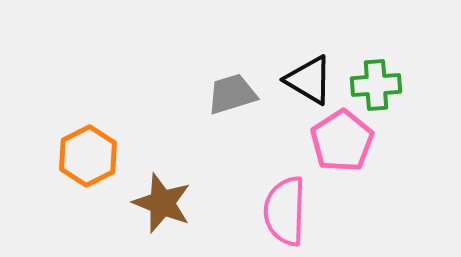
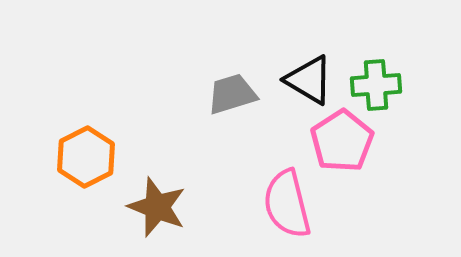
orange hexagon: moved 2 px left, 1 px down
brown star: moved 5 px left, 4 px down
pink semicircle: moved 2 px right, 7 px up; rotated 16 degrees counterclockwise
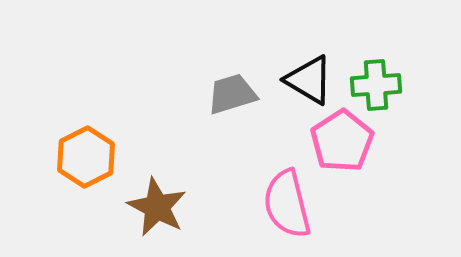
brown star: rotated 6 degrees clockwise
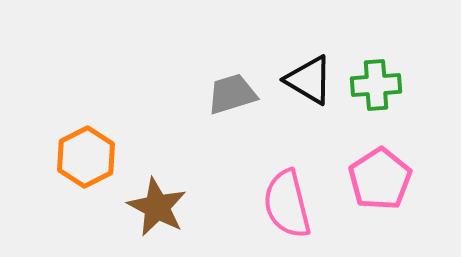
pink pentagon: moved 38 px right, 38 px down
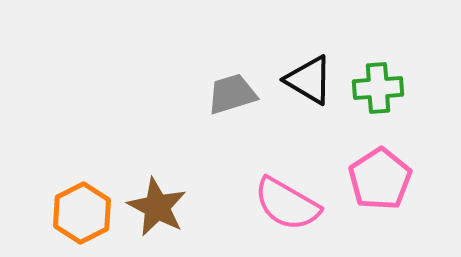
green cross: moved 2 px right, 3 px down
orange hexagon: moved 4 px left, 56 px down
pink semicircle: rotated 46 degrees counterclockwise
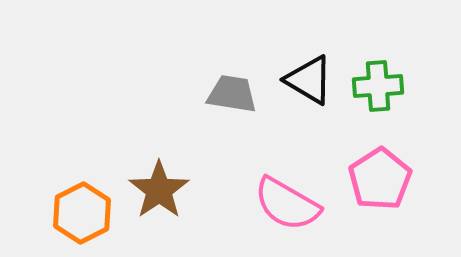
green cross: moved 2 px up
gray trapezoid: rotated 26 degrees clockwise
brown star: moved 2 px right, 17 px up; rotated 10 degrees clockwise
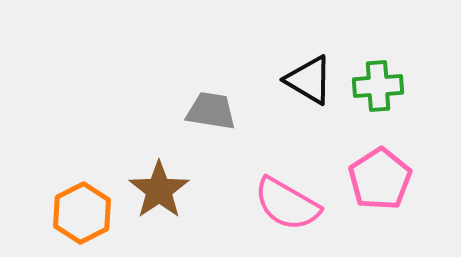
gray trapezoid: moved 21 px left, 17 px down
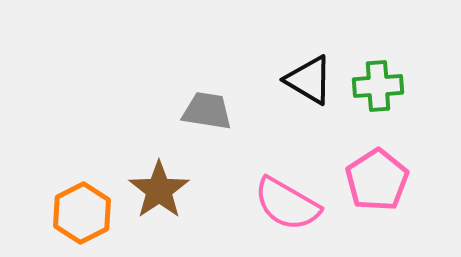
gray trapezoid: moved 4 px left
pink pentagon: moved 3 px left, 1 px down
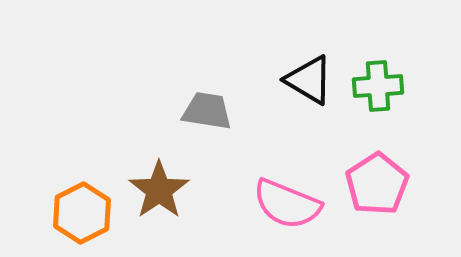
pink pentagon: moved 4 px down
pink semicircle: rotated 8 degrees counterclockwise
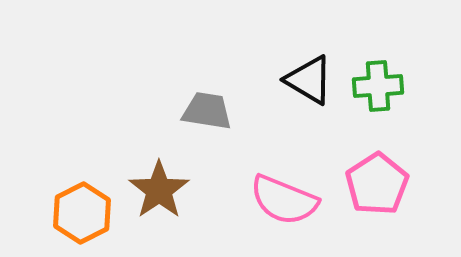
pink semicircle: moved 3 px left, 4 px up
